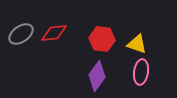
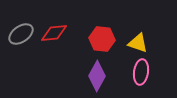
yellow triangle: moved 1 px right, 1 px up
purple diamond: rotated 8 degrees counterclockwise
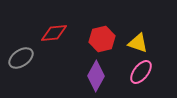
gray ellipse: moved 24 px down
red hexagon: rotated 20 degrees counterclockwise
pink ellipse: rotated 30 degrees clockwise
purple diamond: moved 1 px left
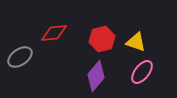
yellow triangle: moved 2 px left, 1 px up
gray ellipse: moved 1 px left, 1 px up
pink ellipse: moved 1 px right
purple diamond: rotated 12 degrees clockwise
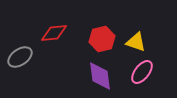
purple diamond: moved 4 px right; rotated 48 degrees counterclockwise
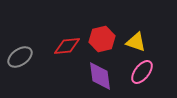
red diamond: moved 13 px right, 13 px down
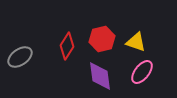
red diamond: rotated 52 degrees counterclockwise
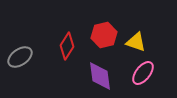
red hexagon: moved 2 px right, 4 px up
pink ellipse: moved 1 px right, 1 px down
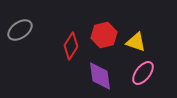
red diamond: moved 4 px right
gray ellipse: moved 27 px up
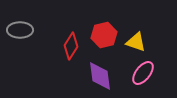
gray ellipse: rotated 35 degrees clockwise
